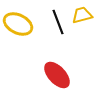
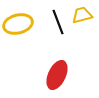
yellow ellipse: rotated 40 degrees counterclockwise
red ellipse: rotated 68 degrees clockwise
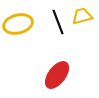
yellow trapezoid: moved 1 px down
red ellipse: rotated 12 degrees clockwise
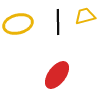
yellow trapezoid: moved 3 px right
black line: rotated 20 degrees clockwise
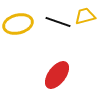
black line: rotated 70 degrees counterclockwise
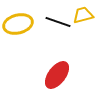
yellow trapezoid: moved 2 px left, 1 px up
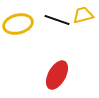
black line: moved 1 px left, 2 px up
red ellipse: rotated 8 degrees counterclockwise
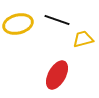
yellow trapezoid: moved 24 px down
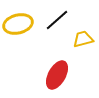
black line: rotated 60 degrees counterclockwise
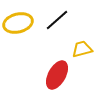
yellow ellipse: moved 1 px up
yellow trapezoid: moved 1 px left, 10 px down
